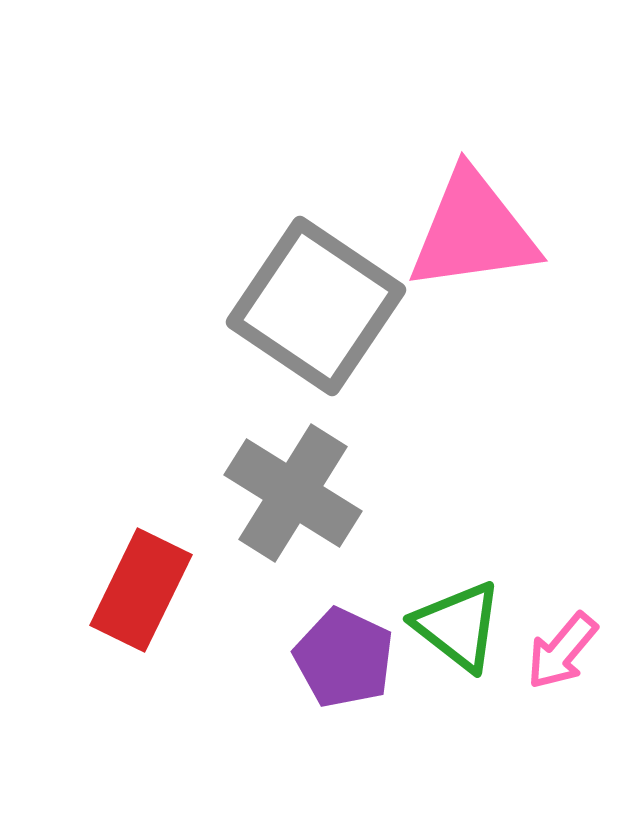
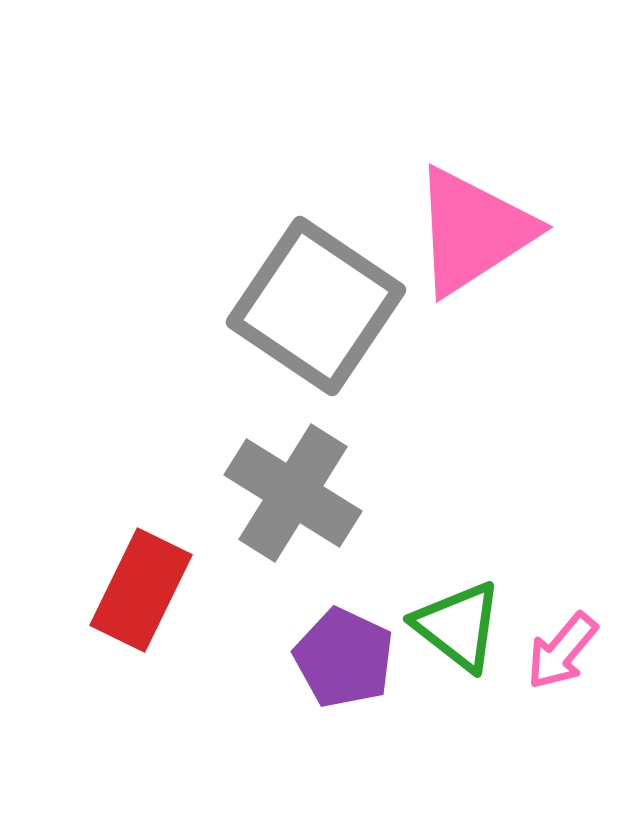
pink triangle: rotated 25 degrees counterclockwise
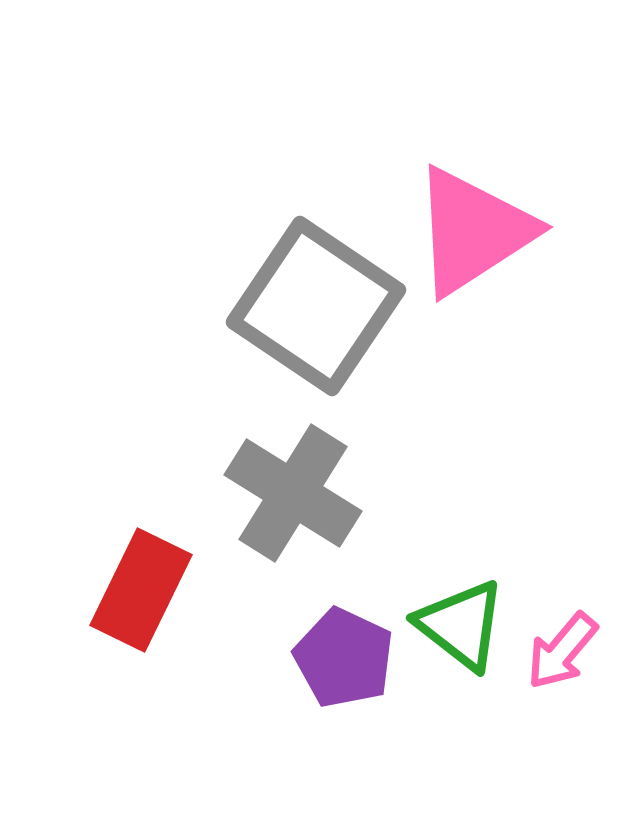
green triangle: moved 3 px right, 1 px up
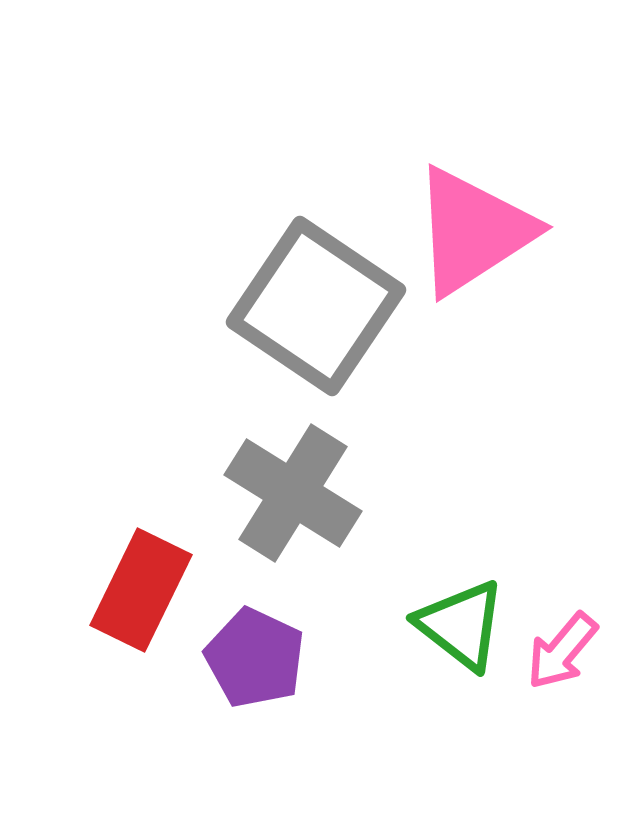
purple pentagon: moved 89 px left
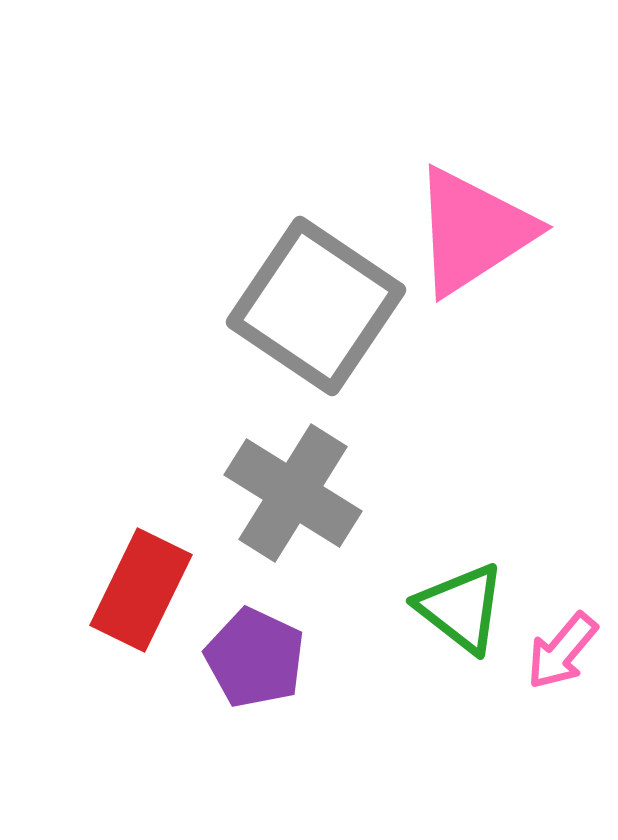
green triangle: moved 17 px up
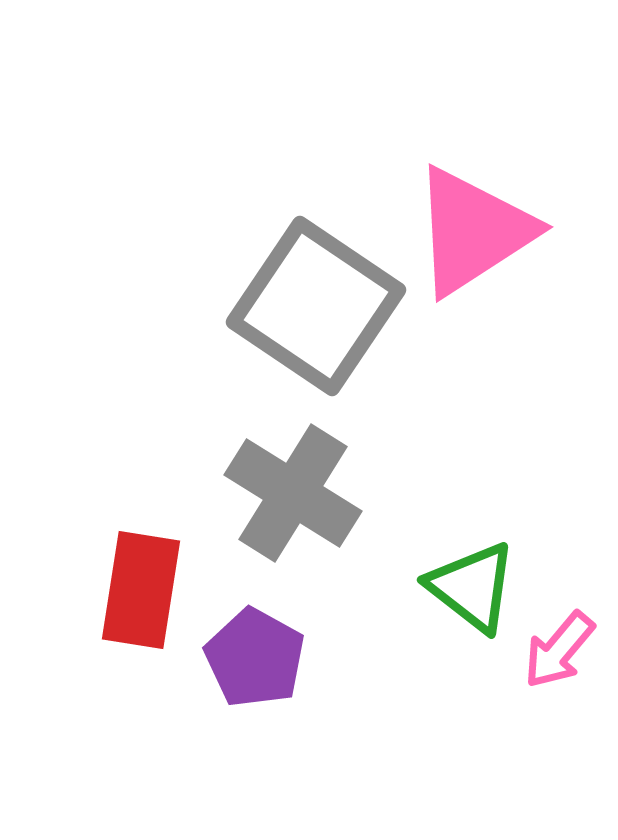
red rectangle: rotated 17 degrees counterclockwise
green triangle: moved 11 px right, 21 px up
pink arrow: moved 3 px left, 1 px up
purple pentagon: rotated 4 degrees clockwise
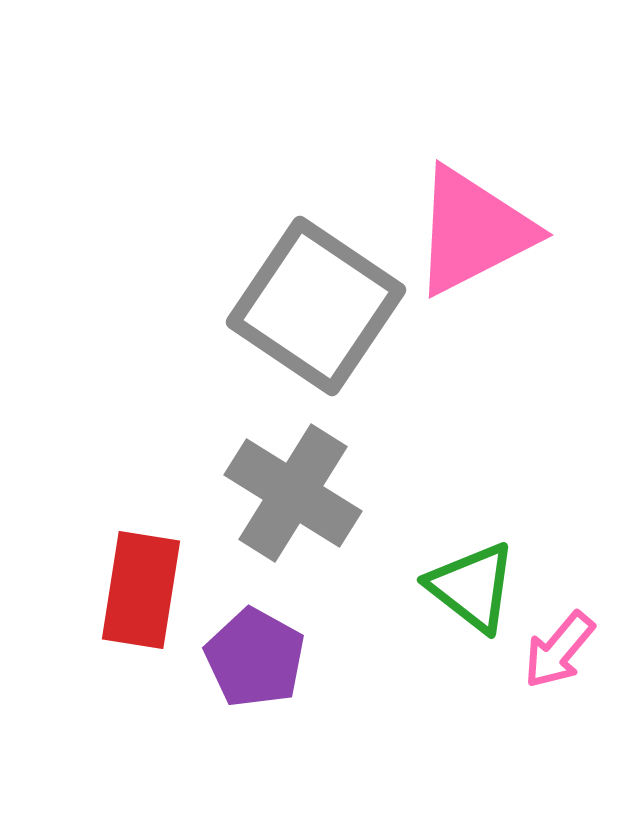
pink triangle: rotated 6 degrees clockwise
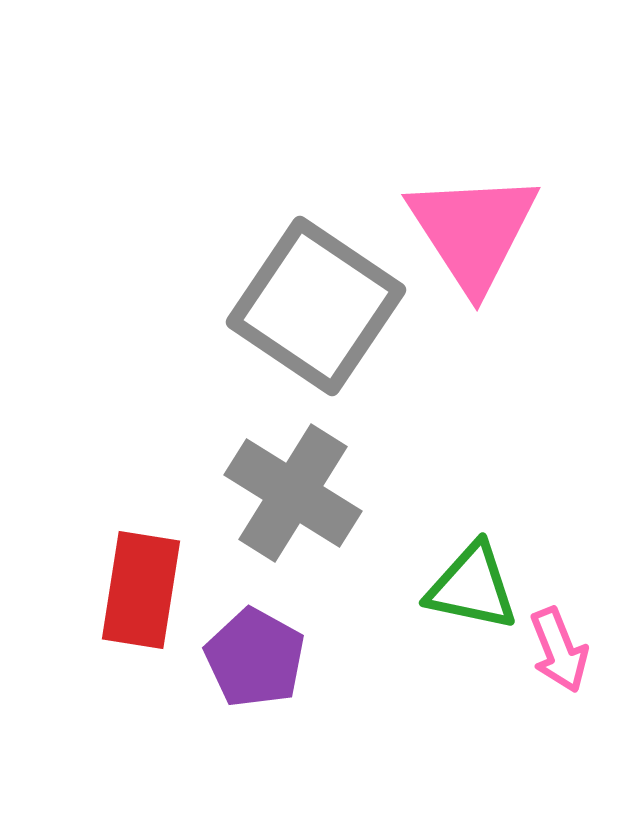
pink triangle: rotated 36 degrees counterclockwise
green triangle: rotated 26 degrees counterclockwise
pink arrow: rotated 62 degrees counterclockwise
